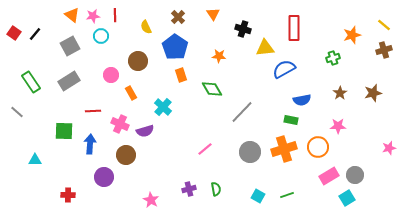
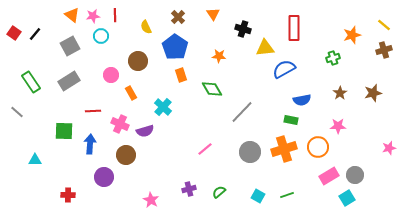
green semicircle at (216, 189): moved 3 px right, 3 px down; rotated 120 degrees counterclockwise
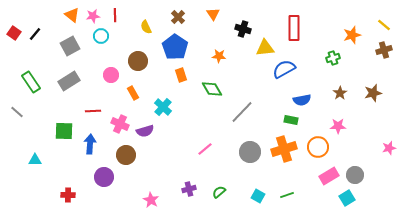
orange rectangle at (131, 93): moved 2 px right
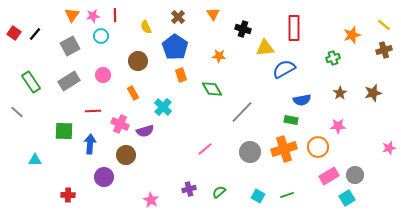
orange triangle at (72, 15): rotated 28 degrees clockwise
pink circle at (111, 75): moved 8 px left
